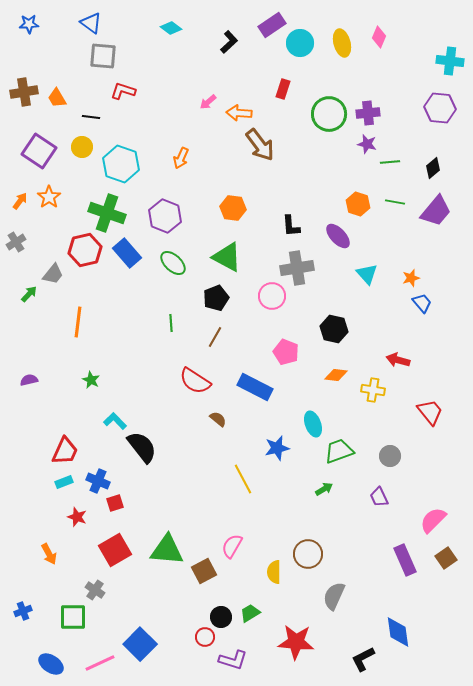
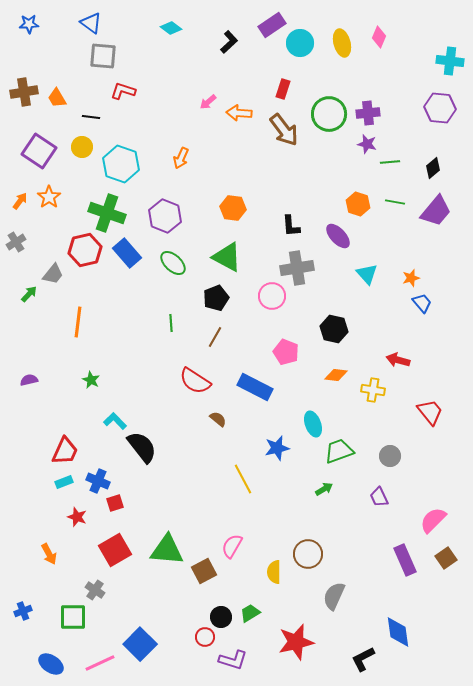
brown arrow at (260, 145): moved 24 px right, 15 px up
red star at (296, 642): rotated 18 degrees counterclockwise
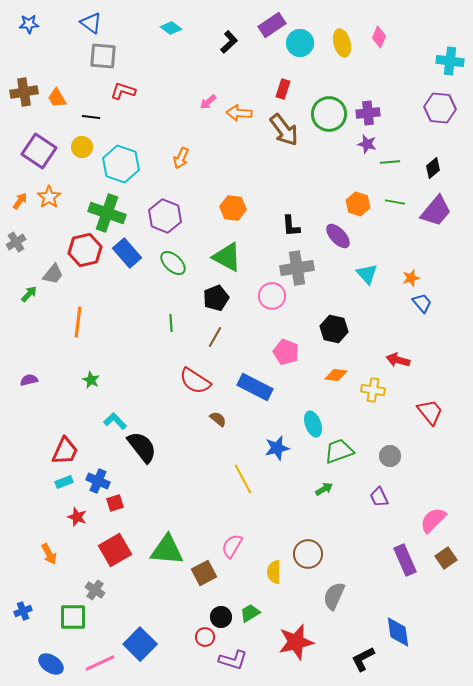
brown square at (204, 571): moved 2 px down
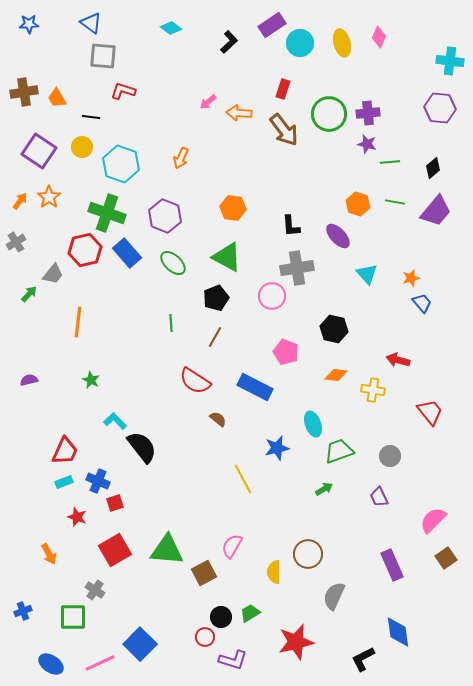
purple rectangle at (405, 560): moved 13 px left, 5 px down
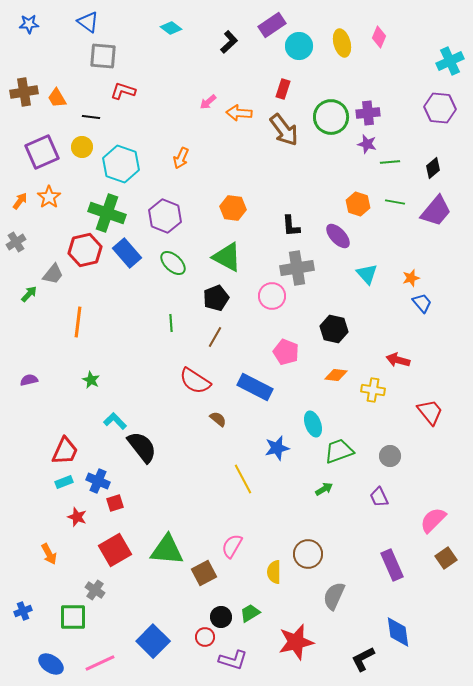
blue triangle at (91, 23): moved 3 px left, 1 px up
cyan circle at (300, 43): moved 1 px left, 3 px down
cyan cross at (450, 61): rotated 32 degrees counterclockwise
green circle at (329, 114): moved 2 px right, 3 px down
purple square at (39, 151): moved 3 px right, 1 px down; rotated 32 degrees clockwise
blue square at (140, 644): moved 13 px right, 3 px up
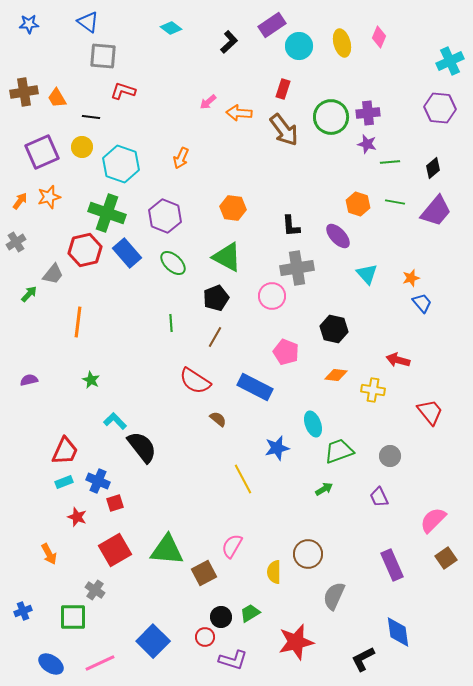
orange star at (49, 197): rotated 20 degrees clockwise
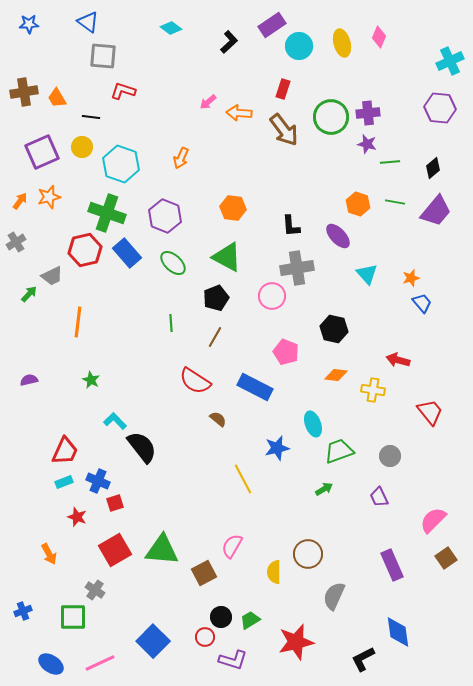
gray trapezoid at (53, 274): moved 1 px left, 2 px down; rotated 25 degrees clockwise
green triangle at (167, 550): moved 5 px left
green trapezoid at (250, 613): moved 7 px down
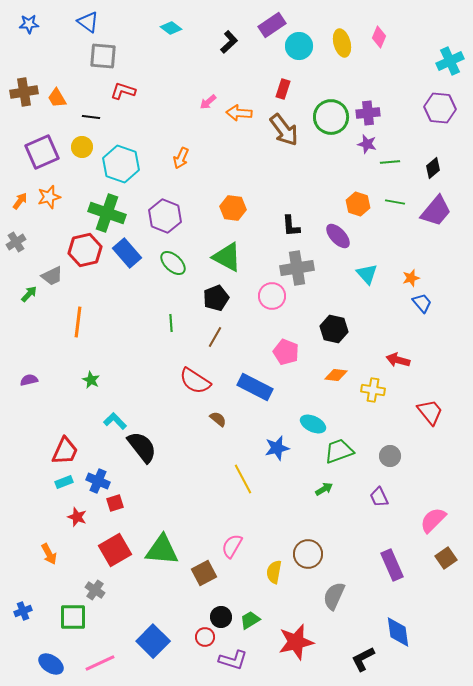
cyan ellipse at (313, 424): rotated 45 degrees counterclockwise
yellow semicircle at (274, 572): rotated 10 degrees clockwise
